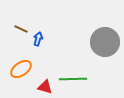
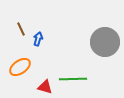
brown line: rotated 40 degrees clockwise
orange ellipse: moved 1 px left, 2 px up
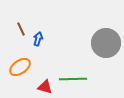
gray circle: moved 1 px right, 1 px down
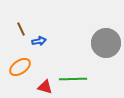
blue arrow: moved 1 px right, 2 px down; rotated 64 degrees clockwise
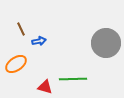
orange ellipse: moved 4 px left, 3 px up
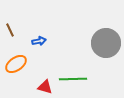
brown line: moved 11 px left, 1 px down
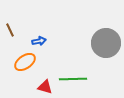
orange ellipse: moved 9 px right, 2 px up
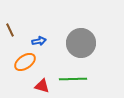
gray circle: moved 25 px left
red triangle: moved 3 px left, 1 px up
